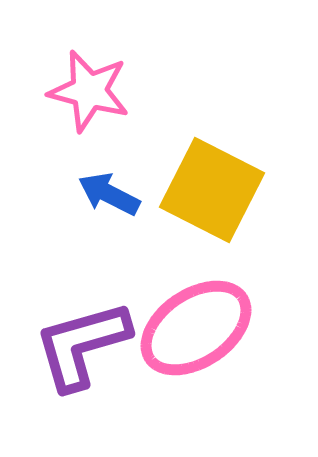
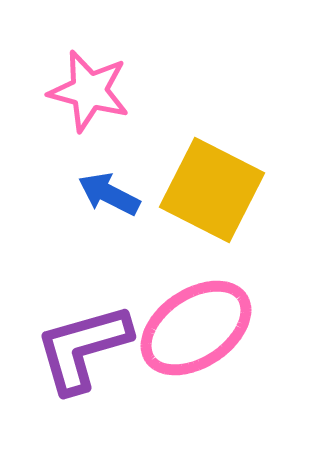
purple L-shape: moved 1 px right, 3 px down
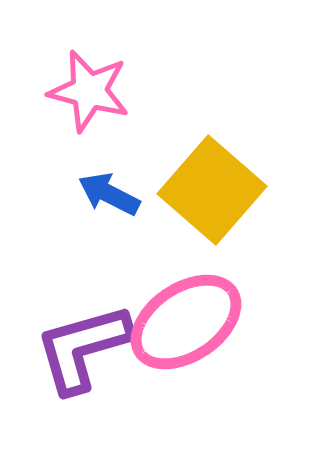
yellow square: rotated 14 degrees clockwise
pink ellipse: moved 10 px left, 6 px up
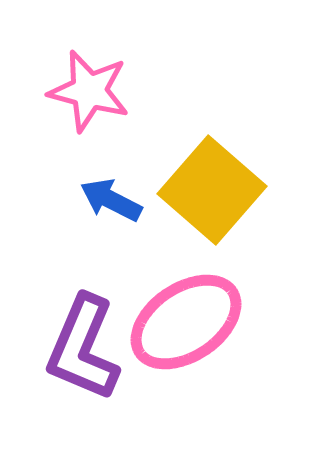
blue arrow: moved 2 px right, 6 px down
purple L-shape: rotated 51 degrees counterclockwise
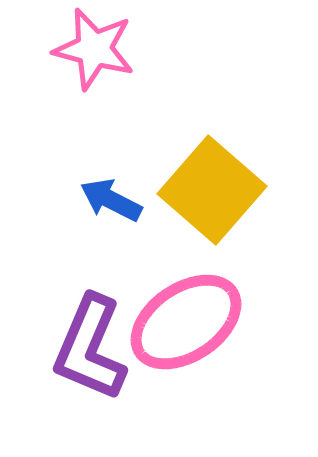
pink star: moved 5 px right, 42 px up
purple L-shape: moved 7 px right
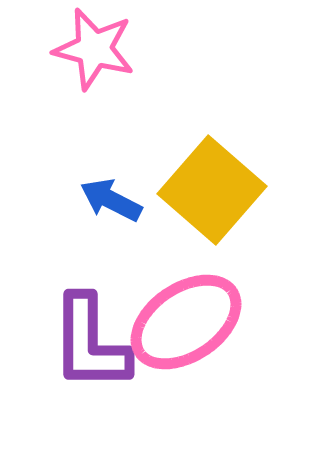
purple L-shape: moved 5 px up; rotated 23 degrees counterclockwise
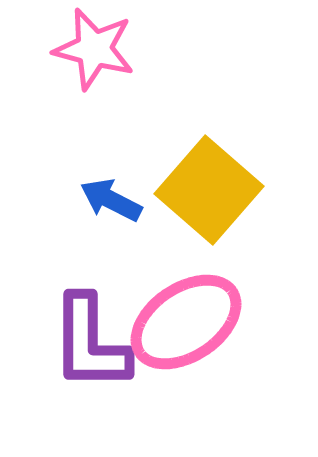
yellow square: moved 3 px left
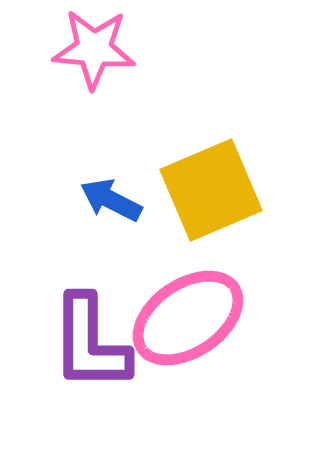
pink star: rotated 10 degrees counterclockwise
yellow square: moved 2 px right; rotated 26 degrees clockwise
pink ellipse: moved 2 px right, 4 px up
